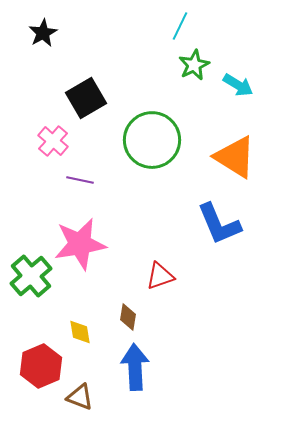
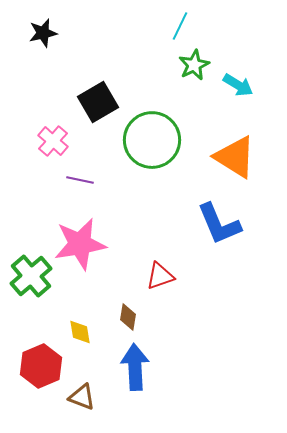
black star: rotated 16 degrees clockwise
black square: moved 12 px right, 4 px down
brown triangle: moved 2 px right
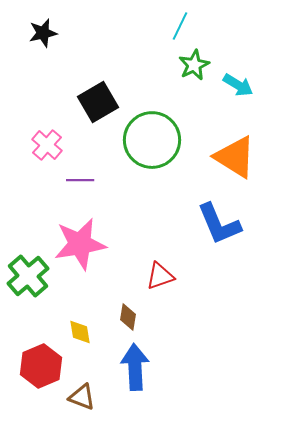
pink cross: moved 6 px left, 4 px down
purple line: rotated 12 degrees counterclockwise
green cross: moved 3 px left
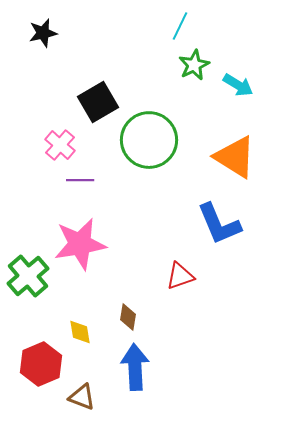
green circle: moved 3 px left
pink cross: moved 13 px right
red triangle: moved 20 px right
red hexagon: moved 2 px up
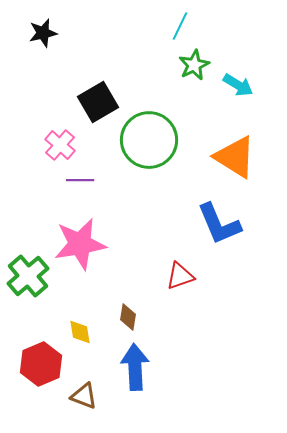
brown triangle: moved 2 px right, 1 px up
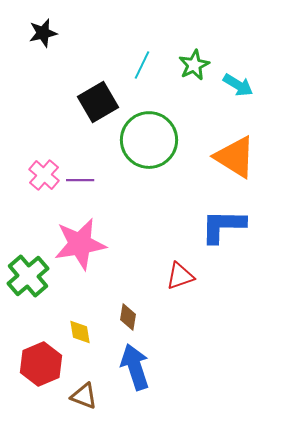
cyan line: moved 38 px left, 39 px down
pink cross: moved 16 px left, 30 px down
blue L-shape: moved 4 px right, 2 px down; rotated 114 degrees clockwise
blue arrow: rotated 15 degrees counterclockwise
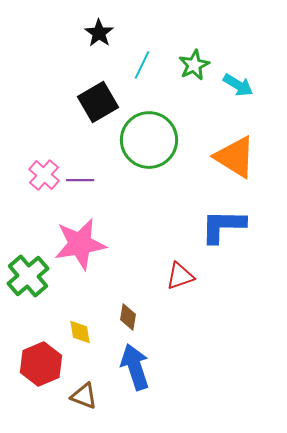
black star: moved 56 px right; rotated 24 degrees counterclockwise
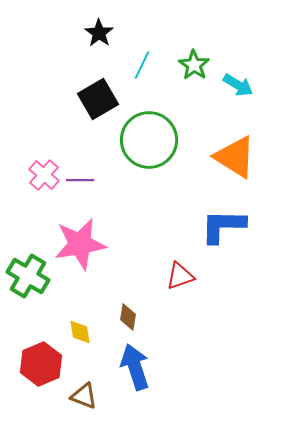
green star: rotated 12 degrees counterclockwise
black square: moved 3 px up
green cross: rotated 18 degrees counterclockwise
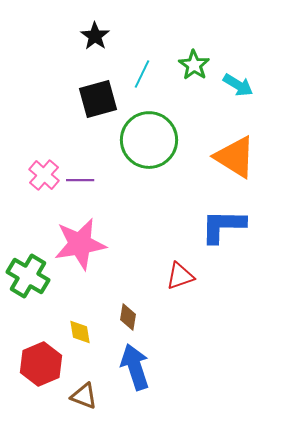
black star: moved 4 px left, 3 px down
cyan line: moved 9 px down
black square: rotated 15 degrees clockwise
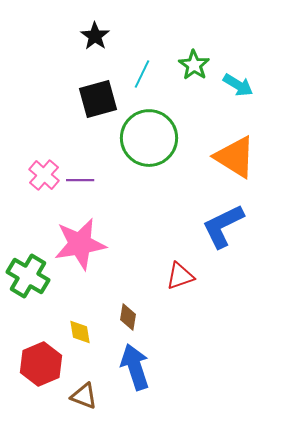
green circle: moved 2 px up
blue L-shape: rotated 27 degrees counterclockwise
